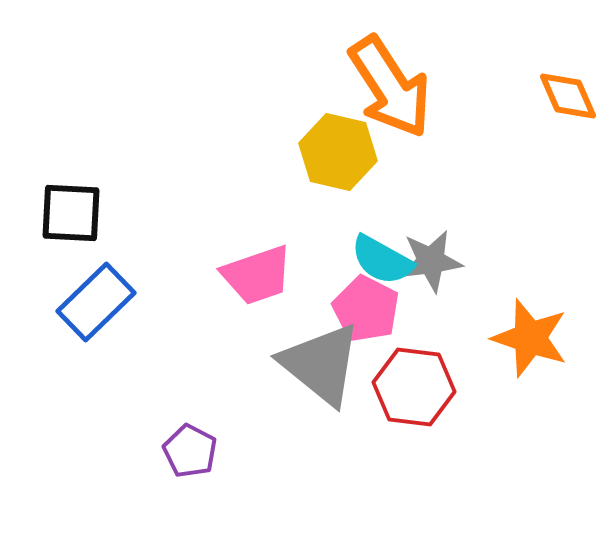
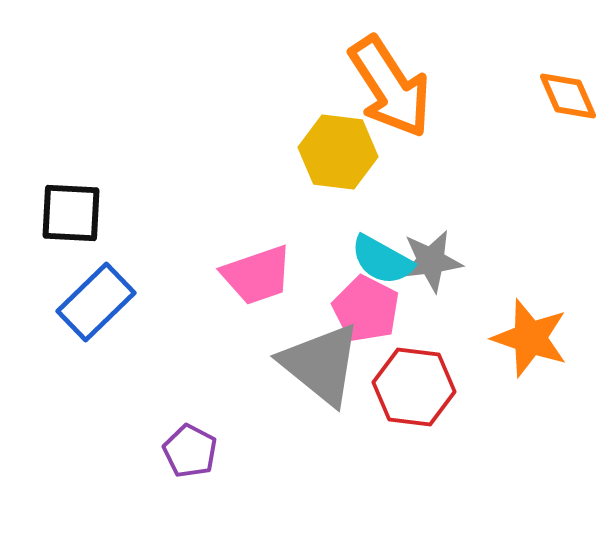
yellow hexagon: rotated 6 degrees counterclockwise
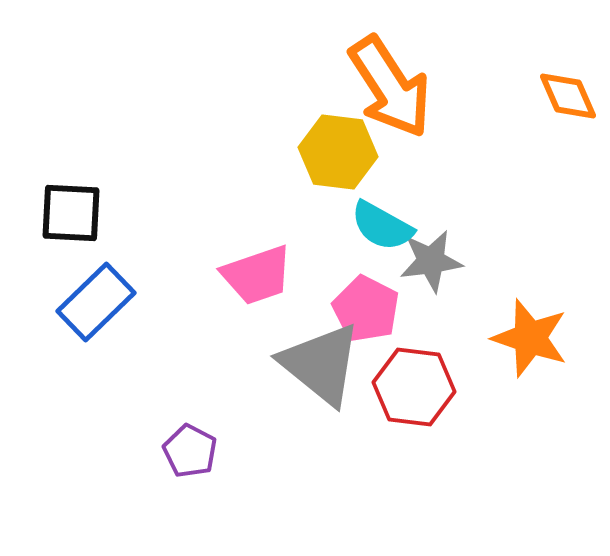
cyan semicircle: moved 34 px up
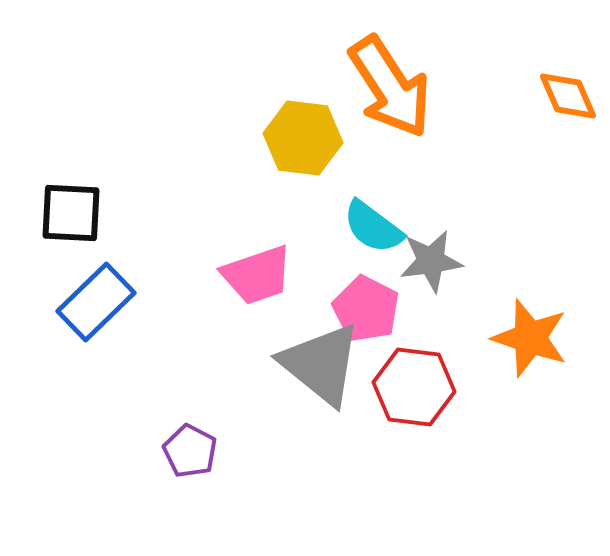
yellow hexagon: moved 35 px left, 14 px up
cyan semicircle: moved 9 px left, 1 px down; rotated 8 degrees clockwise
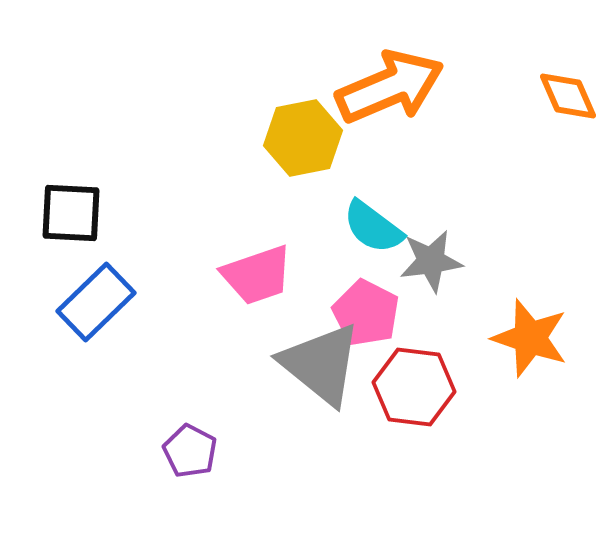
orange arrow: rotated 80 degrees counterclockwise
yellow hexagon: rotated 18 degrees counterclockwise
pink pentagon: moved 4 px down
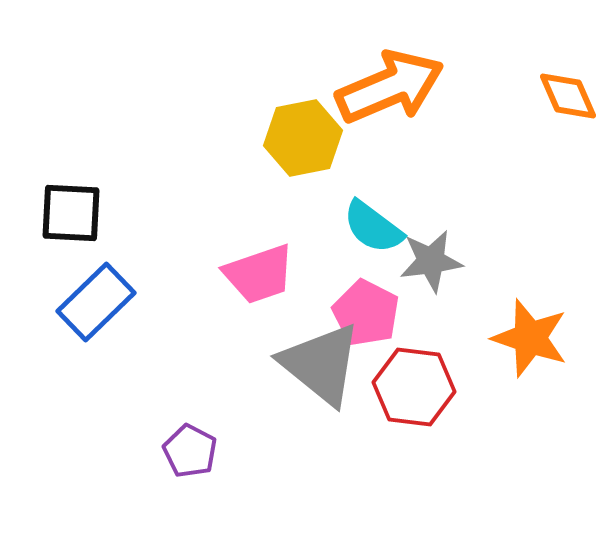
pink trapezoid: moved 2 px right, 1 px up
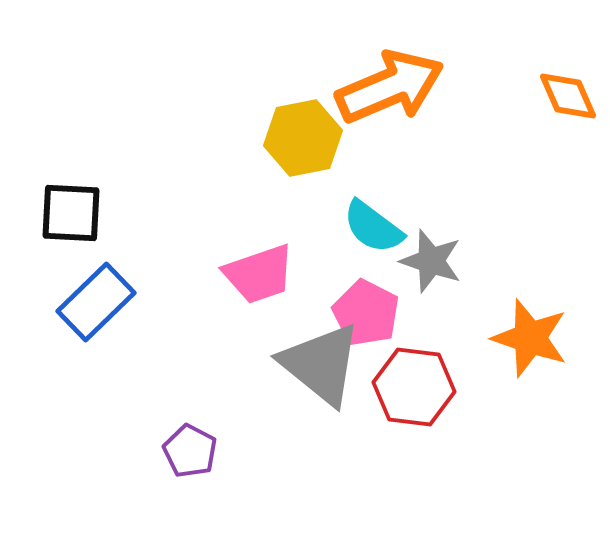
gray star: rotated 26 degrees clockwise
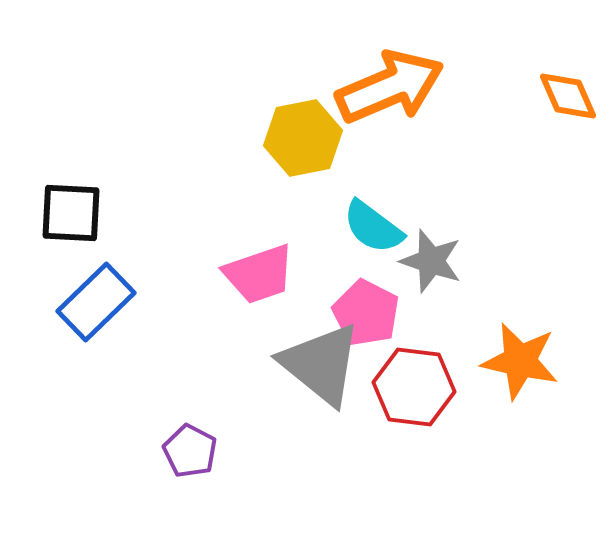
orange star: moved 10 px left, 23 px down; rotated 6 degrees counterclockwise
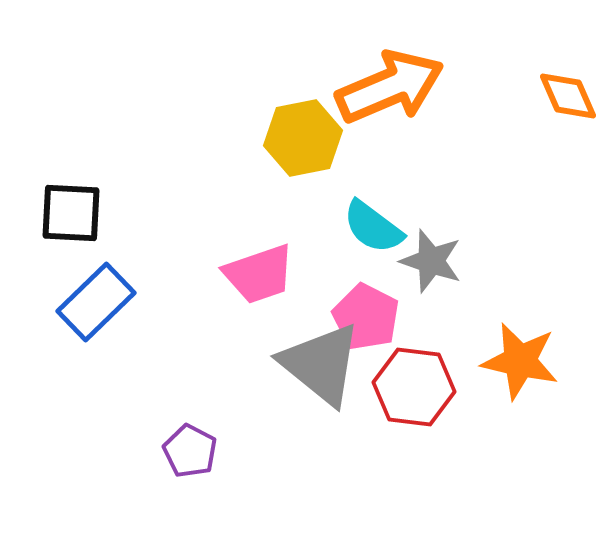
pink pentagon: moved 4 px down
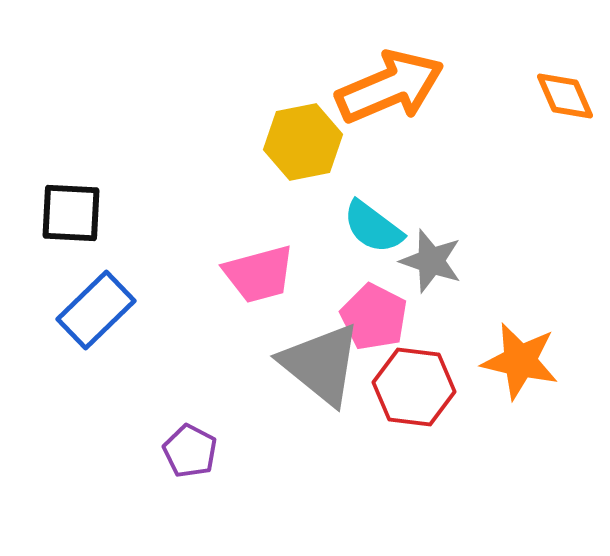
orange diamond: moved 3 px left
yellow hexagon: moved 4 px down
pink trapezoid: rotated 4 degrees clockwise
blue rectangle: moved 8 px down
pink pentagon: moved 8 px right
